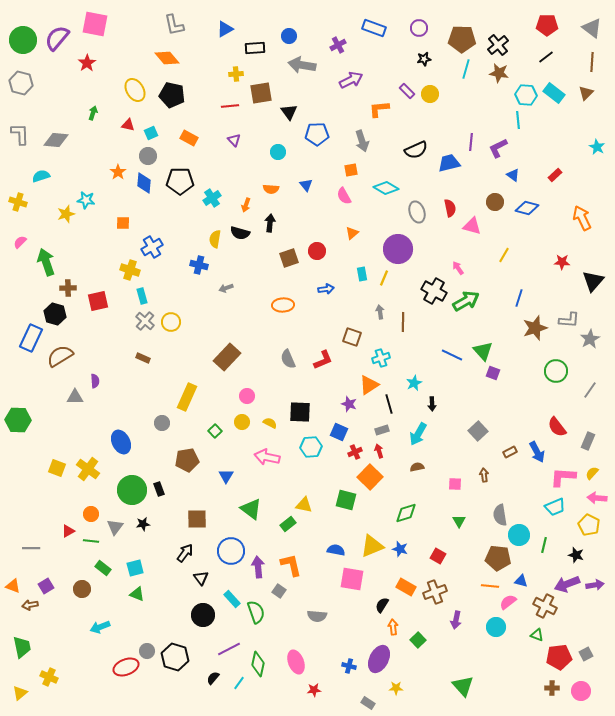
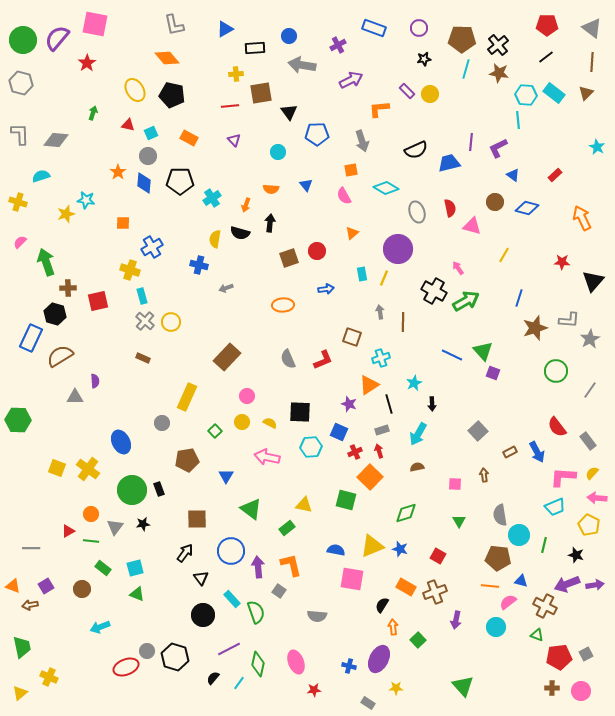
gray rectangle at (588, 441): rotated 60 degrees counterclockwise
green rectangle at (288, 524): moved 1 px left, 4 px down
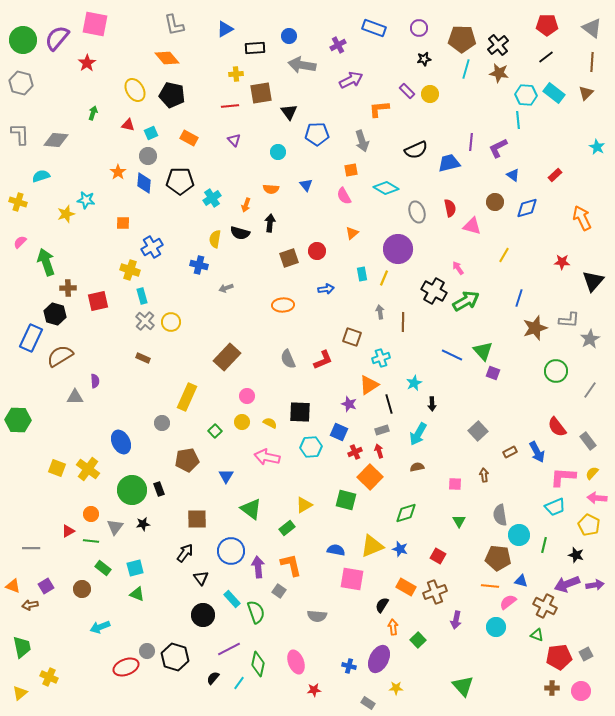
blue diamond at (527, 208): rotated 30 degrees counterclockwise
yellow triangle at (304, 505): rotated 42 degrees counterclockwise
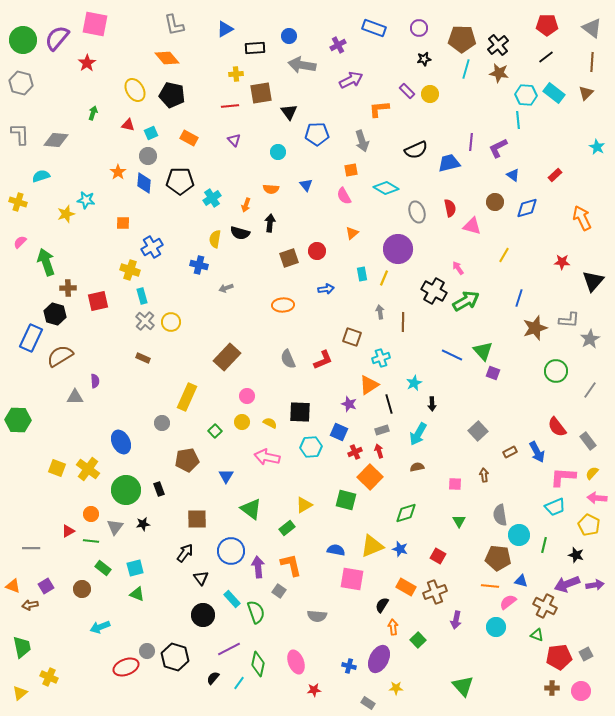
green circle at (132, 490): moved 6 px left
